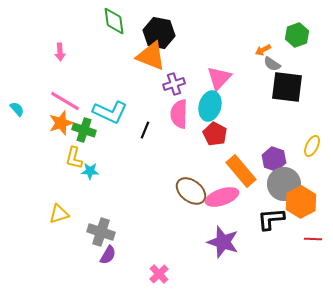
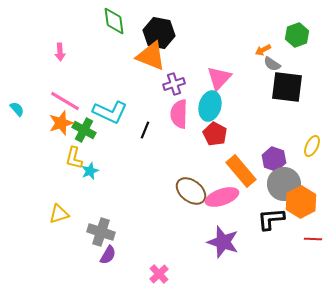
green cross: rotated 10 degrees clockwise
cyan star: rotated 24 degrees counterclockwise
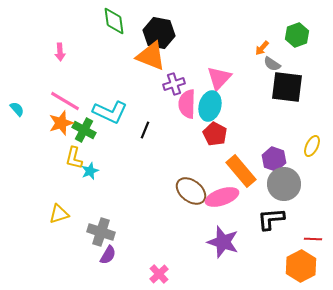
orange arrow: moved 1 px left, 2 px up; rotated 21 degrees counterclockwise
pink semicircle: moved 8 px right, 10 px up
orange hexagon: moved 64 px down
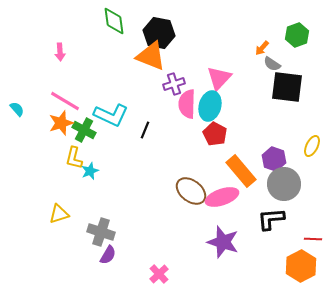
cyan L-shape: moved 1 px right, 3 px down
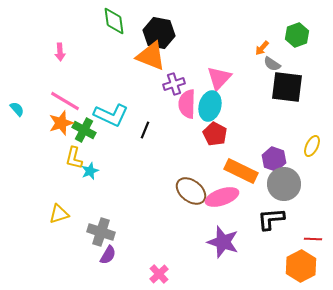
orange rectangle: rotated 24 degrees counterclockwise
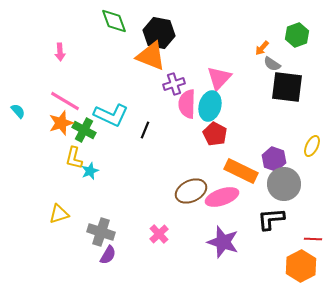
green diamond: rotated 12 degrees counterclockwise
cyan semicircle: moved 1 px right, 2 px down
brown ellipse: rotated 64 degrees counterclockwise
pink cross: moved 40 px up
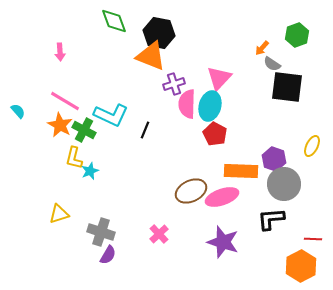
orange star: moved 1 px left, 2 px down; rotated 25 degrees counterclockwise
orange rectangle: rotated 24 degrees counterclockwise
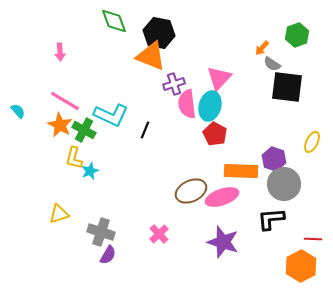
pink semicircle: rotated 8 degrees counterclockwise
yellow ellipse: moved 4 px up
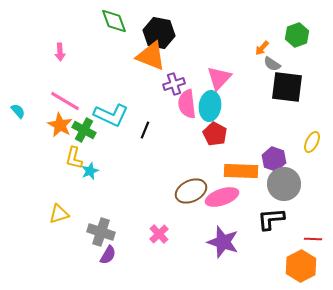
cyan ellipse: rotated 8 degrees counterclockwise
